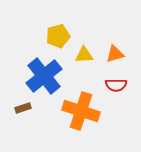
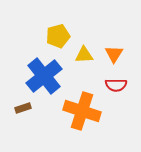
orange triangle: moved 1 px left; rotated 42 degrees counterclockwise
orange cross: moved 1 px right
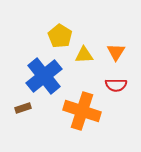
yellow pentagon: moved 2 px right; rotated 25 degrees counterclockwise
orange triangle: moved 2 px right, 2 px up
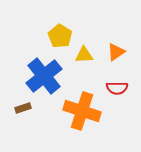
orange triangle: rotated 24 degrees clockwise
red semicircle: moved 1 px right, 3 px down
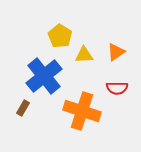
brown rectangle: rotated 42 degrees counterclockwise
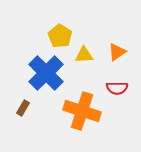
orange triangle: moved 1 px right
blue cross: moved 2 px right, 3 px up; rotated 6 degrees counterclockwise
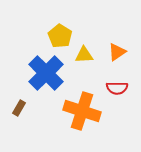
brown rectangle: moved 4 px left
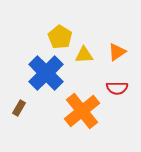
yellow pentagon: moved 1 px down
orange cross: rotated 33 degrees clockwise
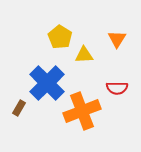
orange triangle: moved 13 px up; rotated 24 degrees counterclockwise
blue cross: moved 1 px right, 10 px down
orange cross: rotated 18 degrees clockwise
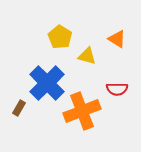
orange triangle: rotated 30 degrees counterclockwise
yellow triangle: moved 3 px right, 1 px down; rotated 18 degrees clockwise
red semicircle: moved 1 px down
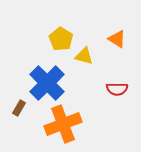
yellow pentagon: moved 1 px right, 2 px down
yellow triangle: moved 3 px left
orange cross: moved 19 px left, 13 px down
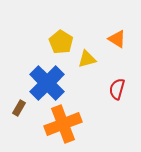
yellow pentagon: moved 3 px down
yellow triangle: moved 3 px right, 3 px down; rotated 30 degrees counterclockwise
red semicircle: rotated 105 degrees clockwise
